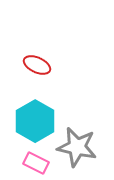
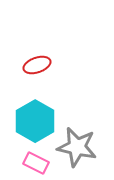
red ellipse: rotated 44 degrees counterclockwise
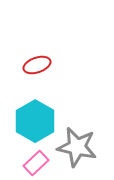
pink rectangle: rotated 70 degrees counterclockwise
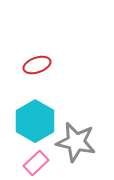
gray star: moved 1 px left, 5 px up
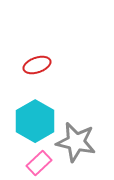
pink rectangle: moved 3 px right
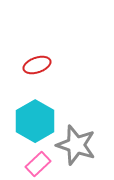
gray star: moved 3 px down; rotated 6 degrees clockwise
pink rectangle: moved 1 px left, 1 px down
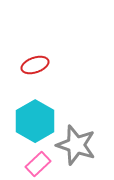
red ellipse: moved 2 px left
